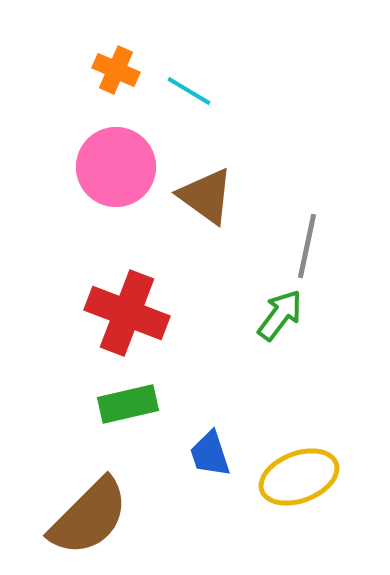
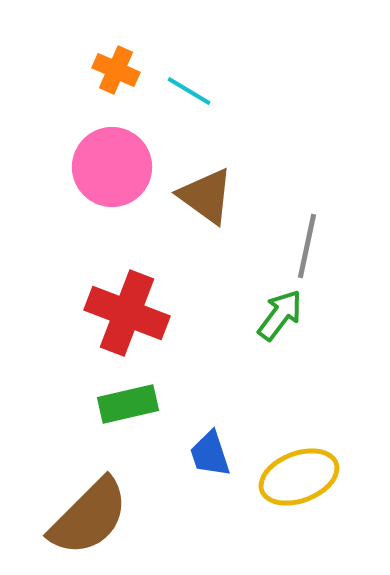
pink circle: moved 4 px left
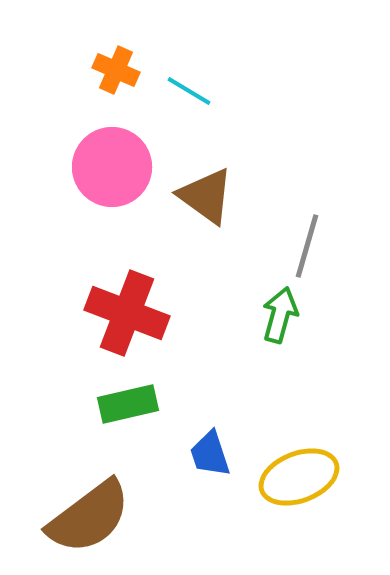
gray line: rotated 4 degrees clockwise
green arrow: rotated 22 degrees counterclockwise
brown semicircle: rotated 8 degrees clockwise
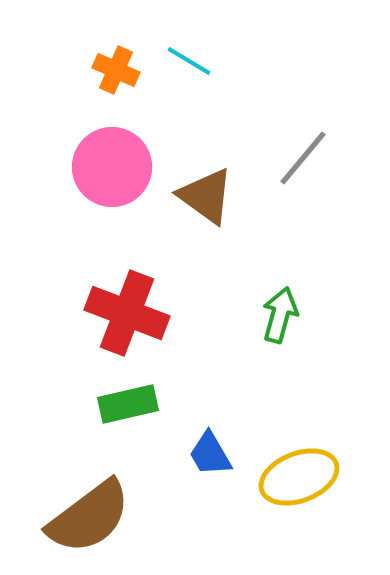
cyan line: moved 30 px up
gray line: moved 4 px left, 88 px up; rotated 24 degrees clockwise
blue trapezoid: rotated 12 degrees counterclockwise
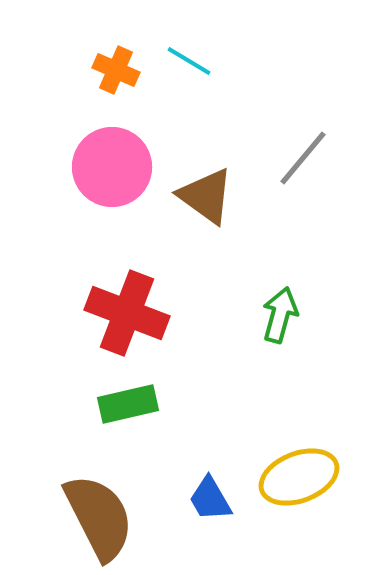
blue trapezoid: moved 45 px down
brown semicircle: moved 10 px right; rotated 80 degrees counterclockwise
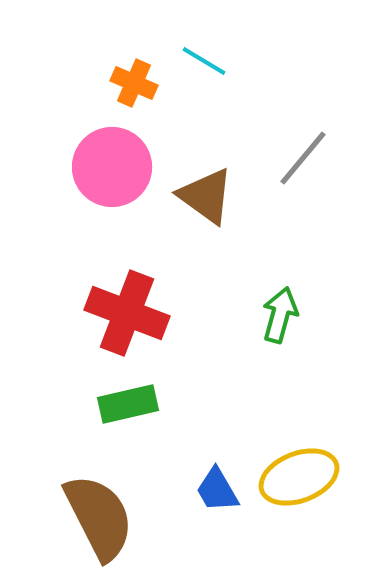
cyan line: moved 15 px right
orange cross: moved 18 px right, 13 px down
blue trapezoid: moved 7 px right, 9 px up
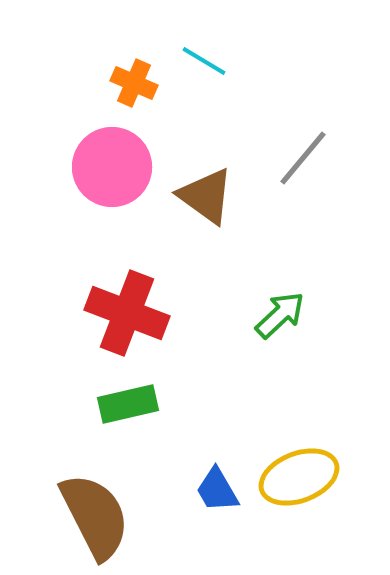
green arrow: rotated 32 degrees clockwise
brown semicircle: moved 4 px left, 1 px up
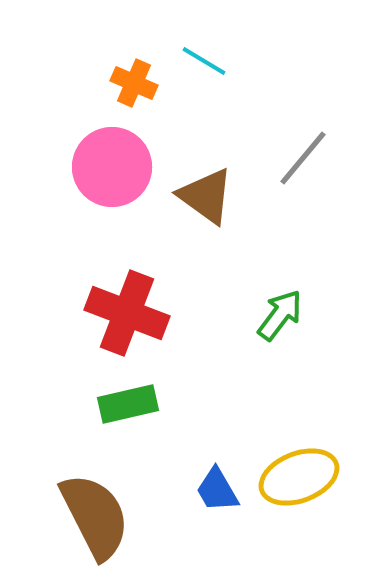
green arrow: rotated 10 degrees counterclockwise
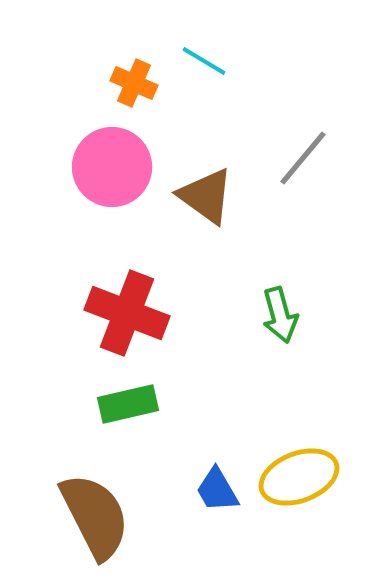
green arrow: rotated 128 degrees clockwise
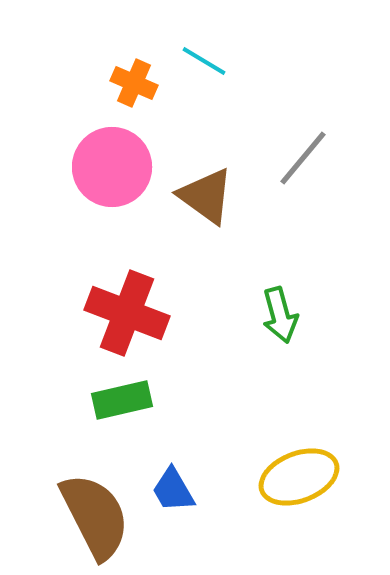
green rectangle: moved 6 px left, 4 px up
blue trapezoid: moved 44 px left
